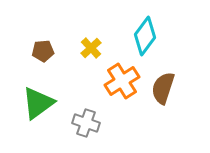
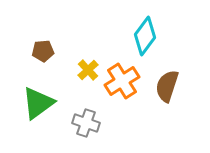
yellow cross: moved 3 px left, 22 px down
brown semicircle: moved 4 px right, 2 px up
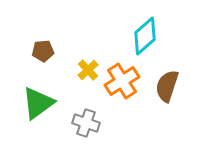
cyan diamond: rotated 12 degrees clockwise
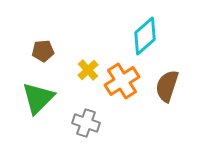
green triangle: moved 5 px up; rotated 9 degrees counterclockwise
